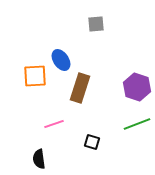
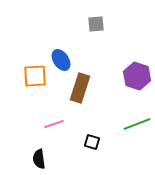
purple hexagon: moved 11 px up
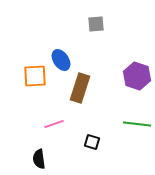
green line: rotated 28 degrees clockwise
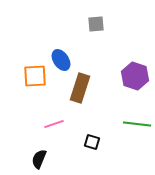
purple hexagon: moved 2 px left
black semicircle: rotated 30 degrees clockwise
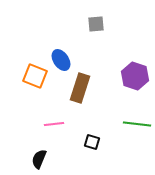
orange square: rotated 25 degrees clockwise
pink line: rotated 12 degrees clockwise
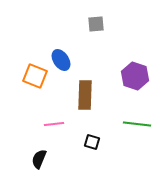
brown rectangle: moved 5 px right, 7 px down; rotated 16 degrees counterclockwise
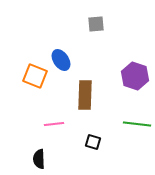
black square: moved 1 px right
black semicircle: rotated 24 degrees counterclockwise
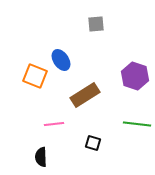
brown rectangle: rotated 56 degrees clockwise
black square: moved 1 px down
black semicircle: moved 2 px right, 2 px up
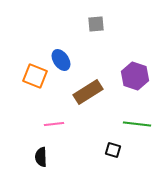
brown rectangle: moved 3 px right, 3 px up
black square: moved 20 px right, 7 px down
